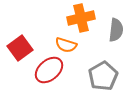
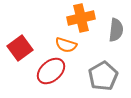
red ellipse: moved 2 px right, 1 px down
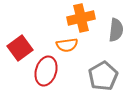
orange semicircle: moved 1 px right; rotated 25 degrees counterclockwise
red ellipse: moved 5 px left; rotated 32 degrees counterclockwise
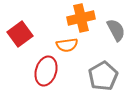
gray semicircle: rotated 35 degrees counterclockwise
red square: moved 14 px up
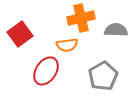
gray semicircle: rotated 60 degrees counterclockwise
red ellipse: rotated 16 degrees clockwise
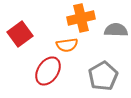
red ellipse: moved 2 px right
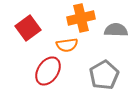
red square: moved 8 px right, 6 px up
gray pentagon: moved 1 px right, 1 px up
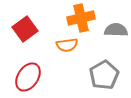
red square: moved 3 px left, 1 px down
red ellipse: moved 20 px left, 6 px down
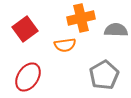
orange semicircle: moved 2 px left
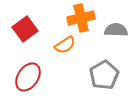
orange semicircle: rotated 25 degrees counterclockwise
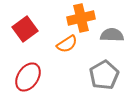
gray semicircle: moved 4 px left, 5 px down
orange semicircle: moved 2 px right, 1 px up
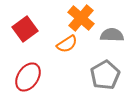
orange cross: rotated 36 degrees counterclockwise
gray pentagon: moved 1 px right
